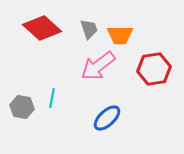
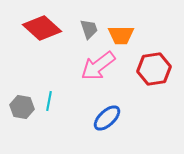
orange trapezoid: moved 1 px right
cyan line: moved 3 px left, 3 px down
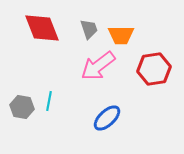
red diamond: rotated 27 degrees clockwise
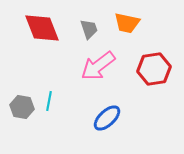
orange trapezoid: moved 6 px right, 12 px up; rotated 12 degrees clockwise
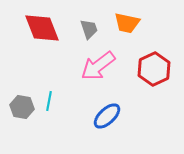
red hexagon: rotated 16 degrees counterclockwise
blue ellipse: moved 2 px up
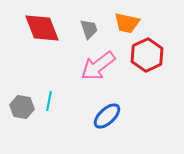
red hexagon: moved 7 px left, 14 px up
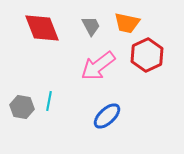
gray trapezoid: moved 2 px right, 3 px up; rotated 10 degrees counterclockwise
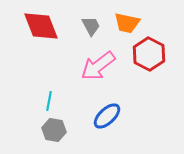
red diamond: moved 1 px left, 2 px up
red hexagon: moved 2 px right, 1 px up; rotated 8 degrees counterclockwise
gray hexagon: moved 32 px right, 23 px down
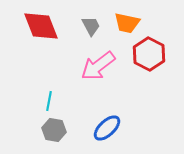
blue ellipse: moved 12 px down
